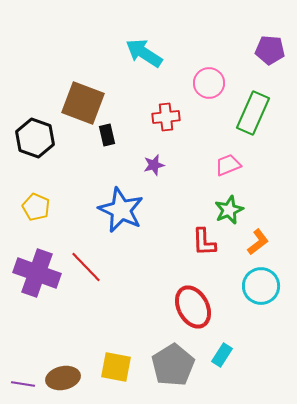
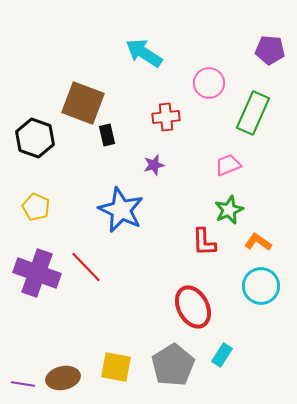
orange L-shape: rotated 108 degrees counterclockwise
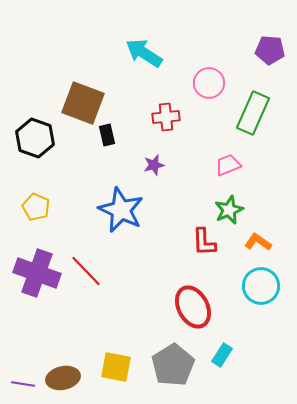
red line: moved 4 px down
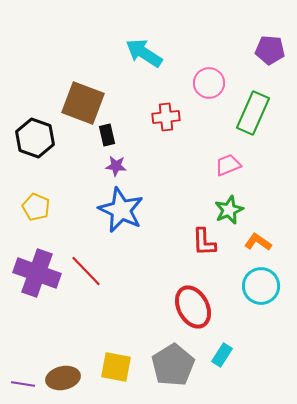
purple star: moved 38 px left, 1 px down; rotated 20 degrees clockwise
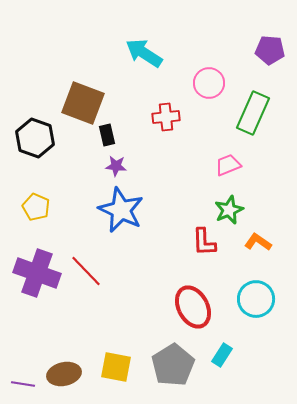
cyan circle: moved 5 px left, 13 px down
brown ellipse: moved 1 px right, 4 px up
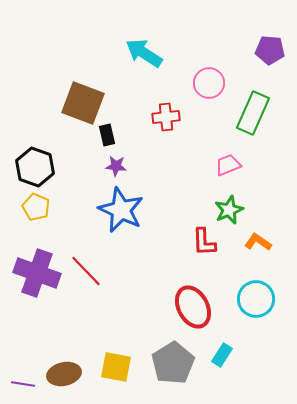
black hexagon: moved 29 px down
gray pentagon: moved 2 px up
